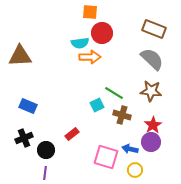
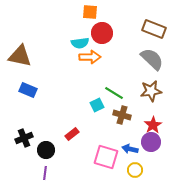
brown triangle: rotated 15 degrees clockwise
brown star: rotated 15 degrees counterclockwise
blue rectangle: moved 16 px up
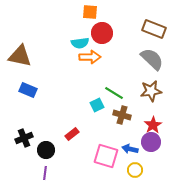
pink square: moved 1 px up
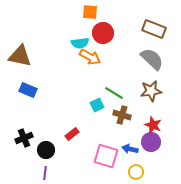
red circle: moved 1 px right
orange arrow: rotated 30 degrees clockwise
red star: rotated 18 degrees counterclockwise
yellow circle: moved 1 px right, 2 px down
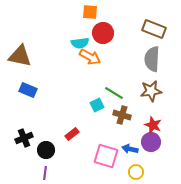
gray semicircle: rotated 130 degrees counterclockwise
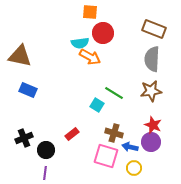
cyan square: rotated 32 degrees counterclockwise
brown cross: moved 8 px left, 18 px down
blue arrow: moved 2 px up
yellow circle: moved 2 px left, 4 px up
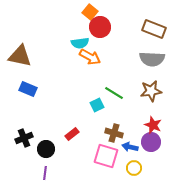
orange square: rotated 35 degrees clockwise
red circle: moved 3 px left, 6 px up
gray semicircle: rotated 90 degrees counterclockwise
blue rectangle: moved 1 px up
cyan square: rotated 32 degrees clockwise
black circle: moved 1 px up
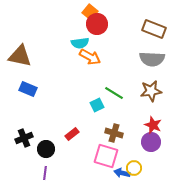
red circle: moved 3 px left, 3 px up
blue arrow: moved 8 px left, 26 px down
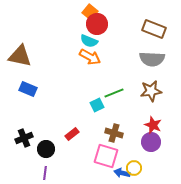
cyan semicircle: moved 9 px right, 2 px up; rotated 30 degrees clockwise
green line: rotated 54 degrees counterclockwise
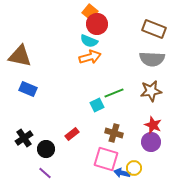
orange arrow: rotated 45 degrees counterclockwise
black cross: rotated 12 degrees counterclockwise
pink square: moved 3 px down
purple line: rotated 56 degrees counterclockwise
